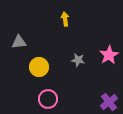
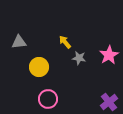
yellow arrow: moved 23 px down; rotated 32 degrees counterclockwise
gray star: moved 1 px right, 2 px up
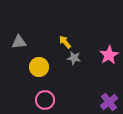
gray star: moved 5 px left
pink circle: moved 3 px left, 1 px down
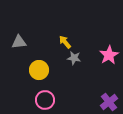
yellow circle: moved 3 px down
